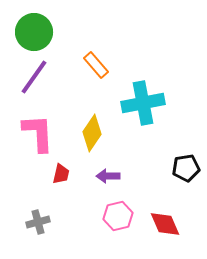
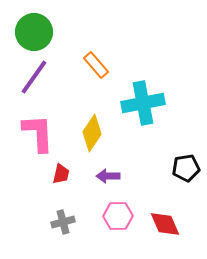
pink hexagon: rotated 12 degrees clockwise
gray cross: moved 25 px right
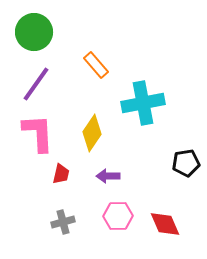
purple line: moved 2 px right, 7 px down
black pentagon: moved 5 px up
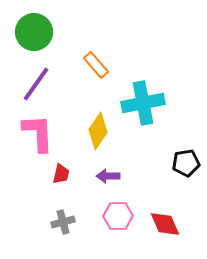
yellow diamond: moved 6 px right, 2 px up
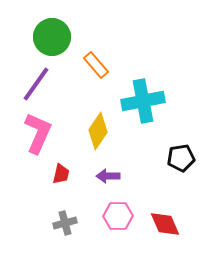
green circle: moved 18 px right, 5 px down
cyan cross: moved 2 px up
pink L-shape: rotated 27 degrees clockwise
black pentagon: moved 5 px left, 5 px up
gray cross: moved 2 px right, 1 px down
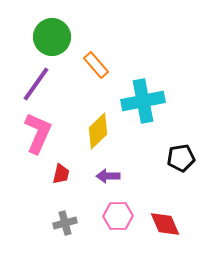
yellow diamond: rotated 12 degrees clockwise
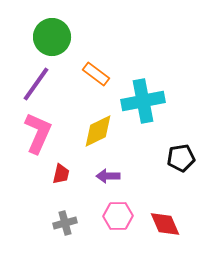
orange rectangle: moved 9 px down; rotated 12 degrees counterclockwise
yellow diamond: rotated 18 degrees clockwise
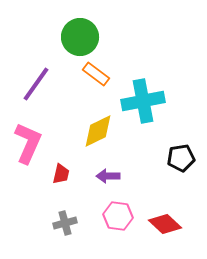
green circle: moved 28 px right
pink L-shape: moved 10 px left, 10 px down
pink hexagon: rotated 8 degrees clockwise
red diamond: rotated 24 degrees counterclockwise
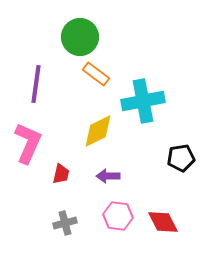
purple line: rotated 27 degrees counterclockwise
red diamond: moved 2 px left, 2 px up; rotated 20 degrees clockwise
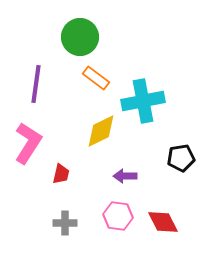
orange rectangle: moved 4 px down
yellow diamond: moved 3 px right
pink L-shape: rotated 9 degrees clockwise
purple arrow: moved 17 px right
gray cross: rotated 15 degrees clockwise
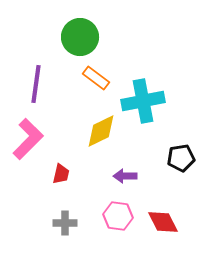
pink L-shape: moved 4 px up; rotated 12 degrees clockwise
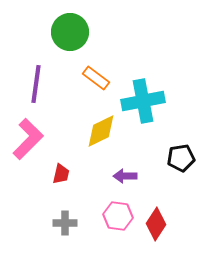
green circle: moved 10 px left, 5 px up
red diamond: moved 7 px left, 2 px down; rotated 60 degrees clockwise
